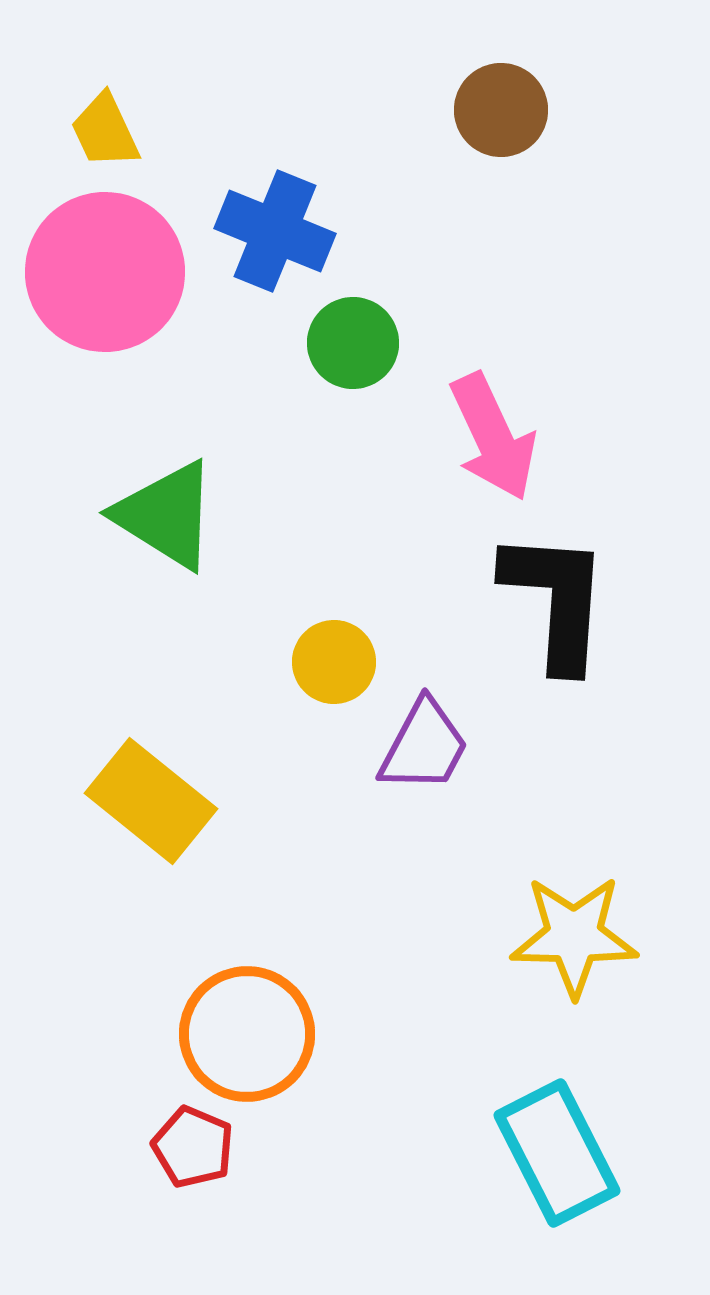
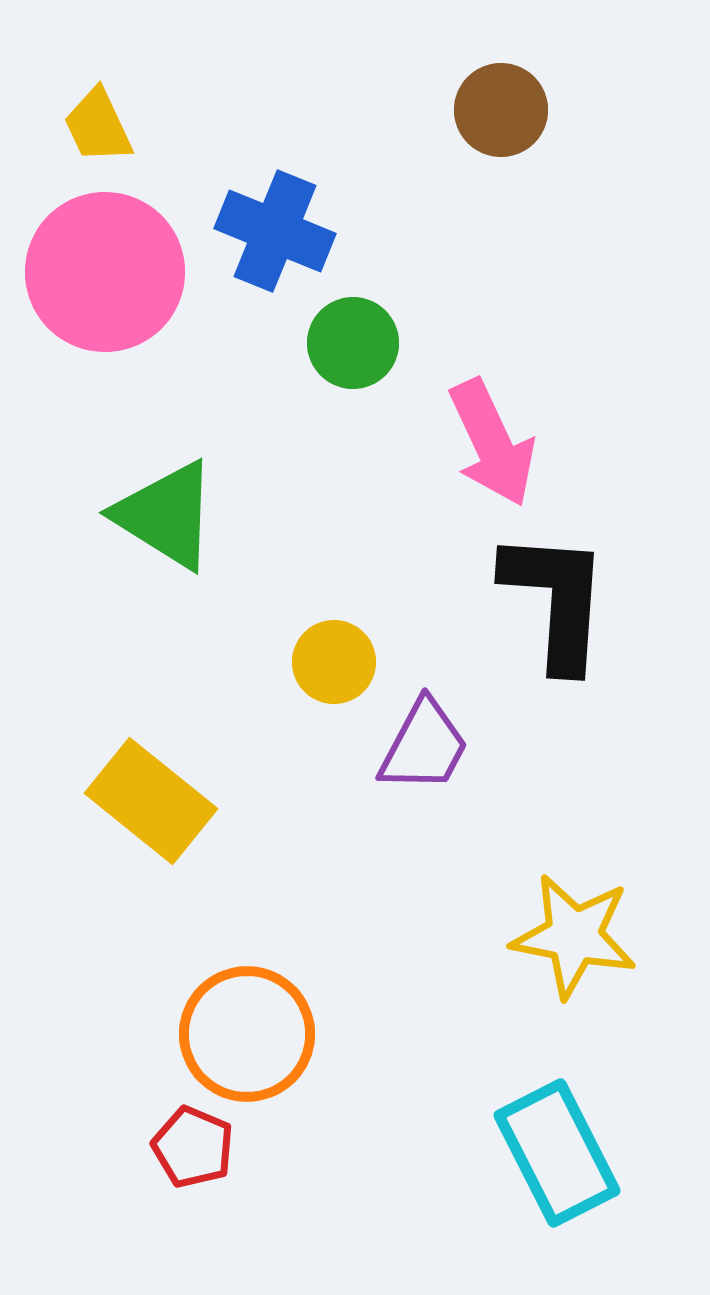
yellow trapezoid: moved 7 px left, 5 px up
pink arrow: moved 1 px left, 6 px down
yellow star: rotated 10 degrees clockwise
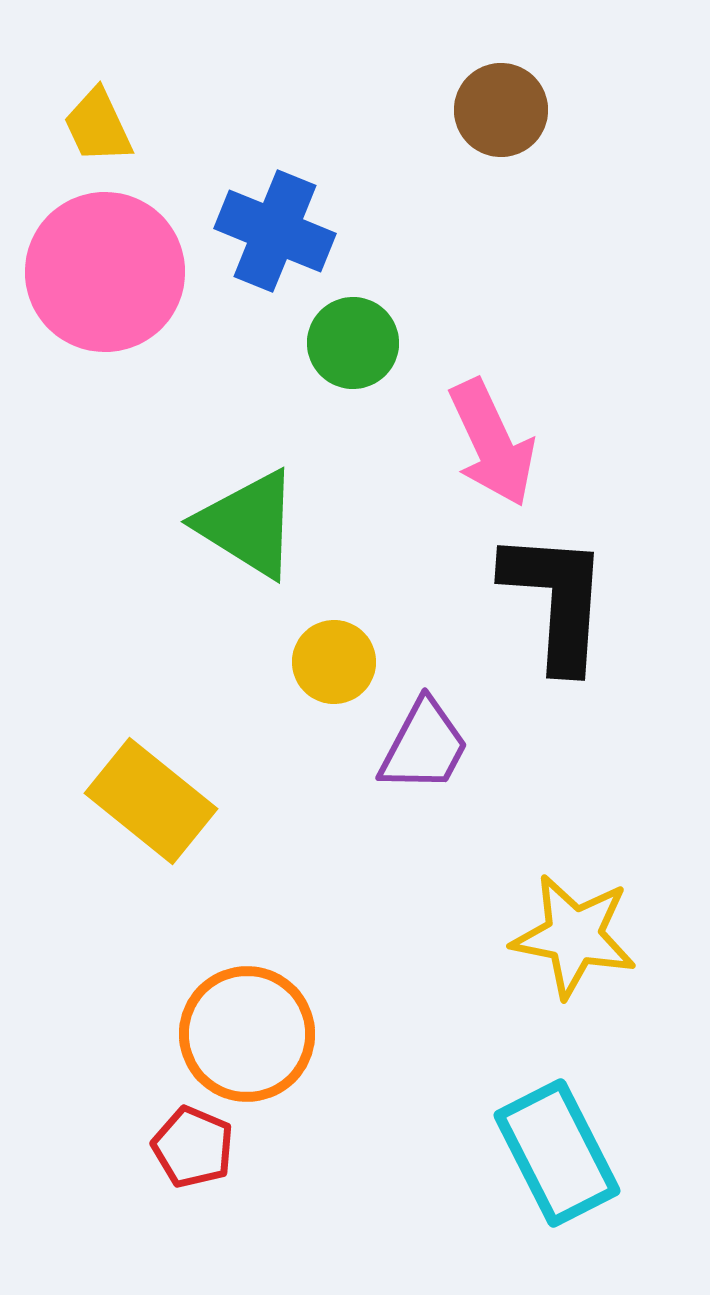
green triangle: moved 82 px right, 9 px down
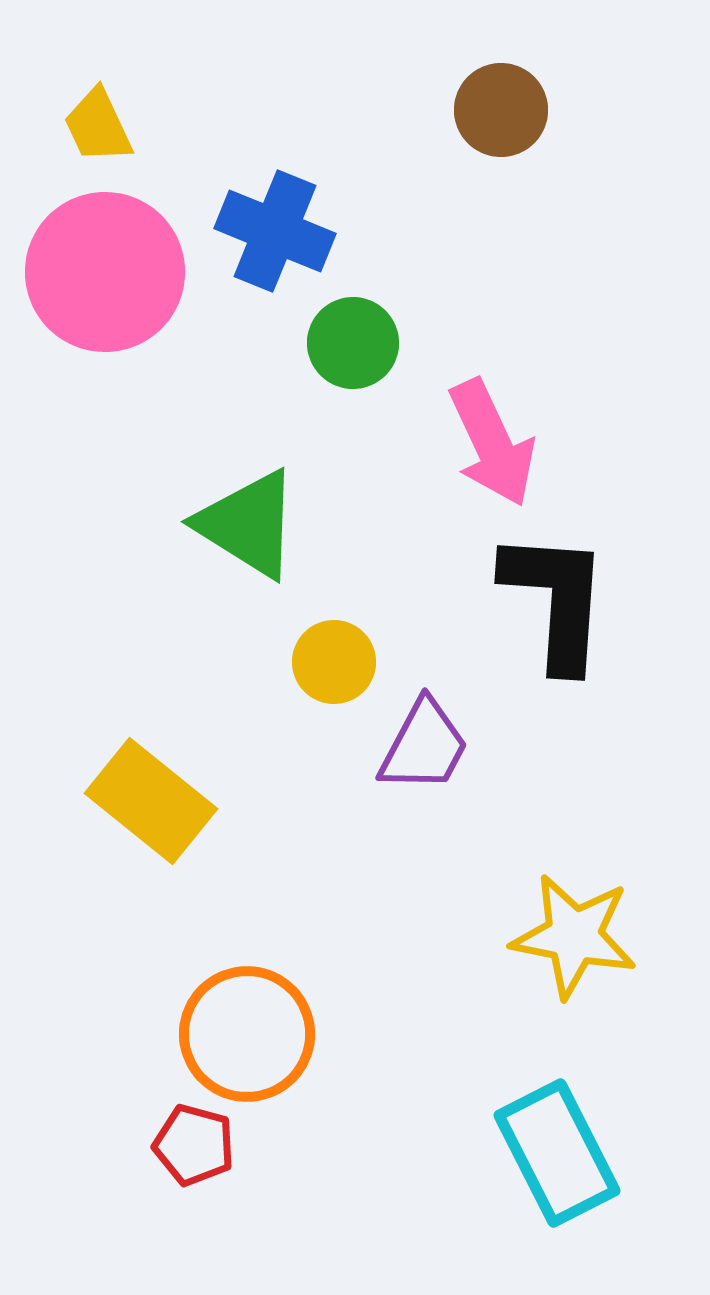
red pentagon: moved 1 px right, 2 px up; rotated 8 degrees counterclockwise
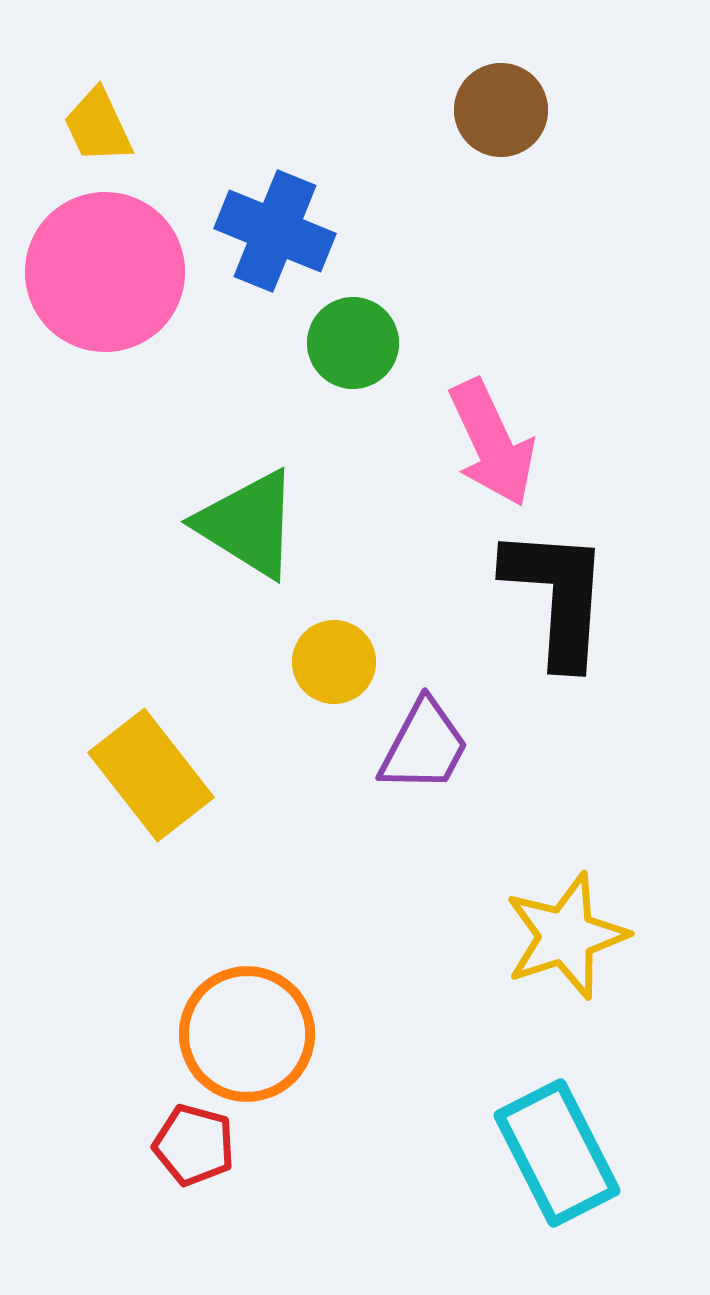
black L-shape: moved 1 px right, 4 px up
yellow rectangle: moved 26 px up; rotated 13 degrees clockwise
yellow star: moved 8 px left; rotated 29 degrees counterclockwise
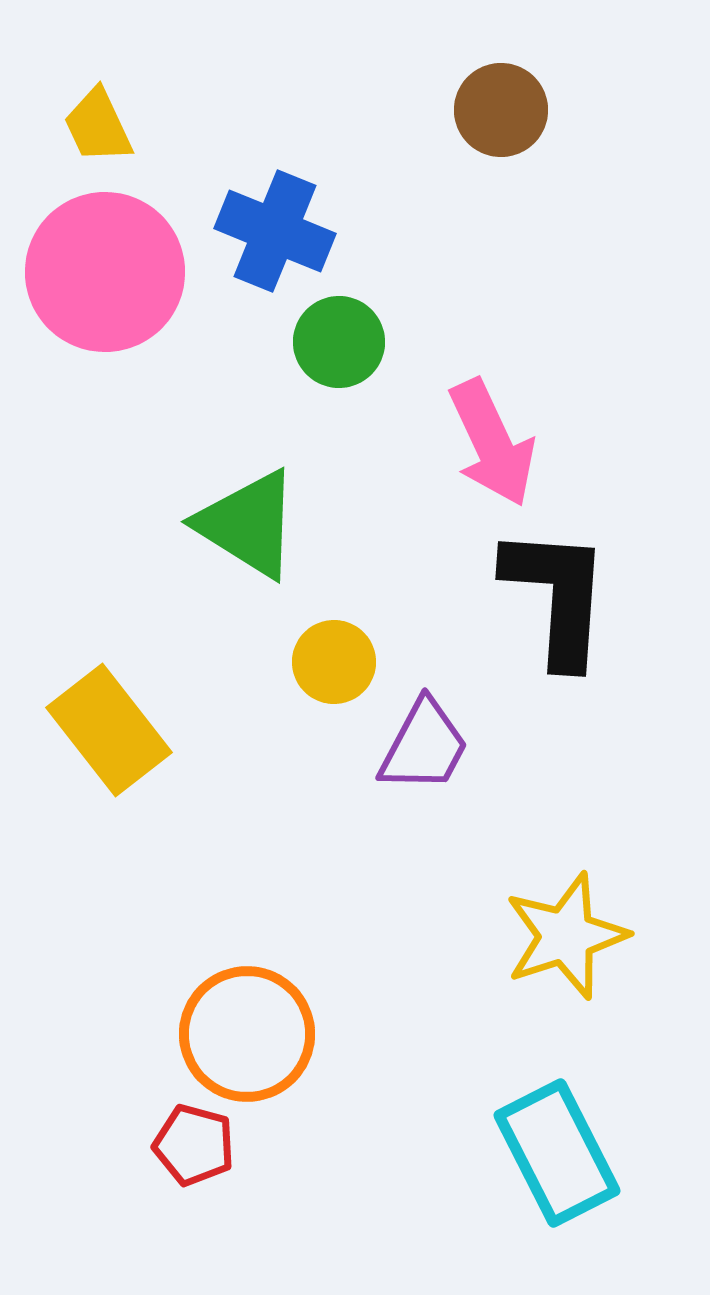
green circle: moved 14 px left, 1 px up
yellow rectangle: moved 42 px left, 45 px up
